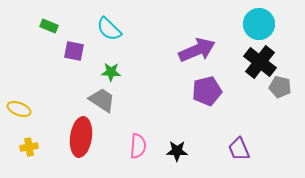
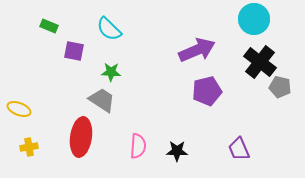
cyan circle: moved 5 px left, 5 px up
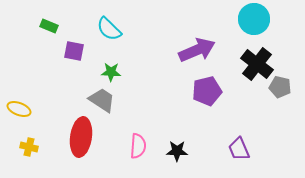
black cross: moved 3 px left, 2 px down
yellow cross: rotated 24 degrees clockwise
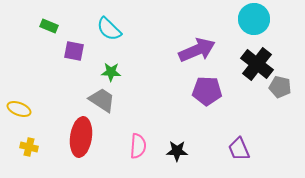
purple pentagon: rotated 16 degrees clockwise
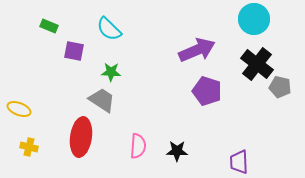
purple pentagon: rotated 16 degrees clockwise
purple trapezoid: moved 13 px down; rotated 20 degrees clockwise
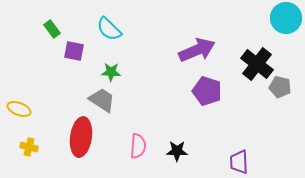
cyan circle: moved 32 px right, 1 px up
green rectangle: moved 3 px right, 3 px down; rotated 30 degrees clockwise
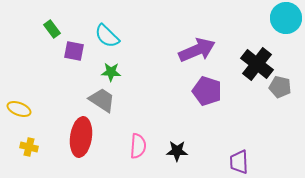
cyan semicircle: moved 2 px left, 7 px down
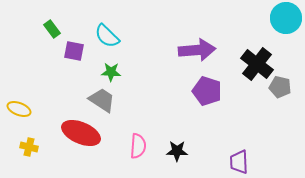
purple arrow: rotated 18 degrees clockwise
red ellipse: moved 4 px up; rotated 75 degrees counterclockwise
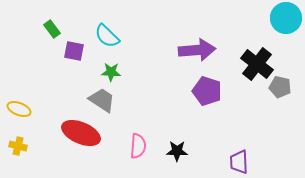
yellow cross: moved 11 px left, 1 px up
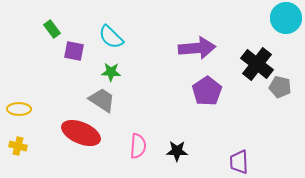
cyan semicircle: moved 4 px right, 1 px down
purple arrow: moved 2 px up
purple pentagon: rotated 20 degrees clockwise
yellow ellipse: rotated 20 degrees counterclockwise
